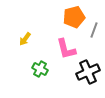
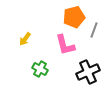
pink L-shape: moved 1 px left, 4 px up
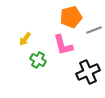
orange pentagon: moved 3 px left
gray line: rotated 49 degrees clockwise
pink L-shape: moved 2 px left
green cross: moved 2 px left, 9 px up
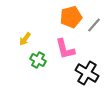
gray line: moved 5 px up; rotated 28 degrees counterclockwise
pink L-shape: moved 2 px right, 4 px down
black cross: moved 1 px left, 1 px down; rotated 35 degrees counterclockwise
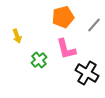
orange pentagon: moved 8 px left
yellow arrow: moved 8 px left, 3 px up; rotated 56 degrees counterclockwise
pink L-shape: moved 1 px right
green cross: moved 1 px right; rotated 21 degrees clockwise
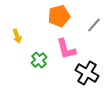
orange pentagon: moved 4 px left, 1 px up
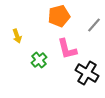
pink L-shape: moved 1 px right
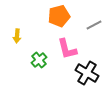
gray line: rotated 21 degrees clockwise
yellow arrow: rotated 24 degrees clockwise
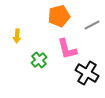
gray line: moved 2 px left
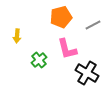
orange pentagon: moved 2 px right, 1 px down
gray line: moved 1 px right
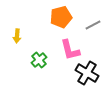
pink L-shape: moved 3 px right, 1 px down
